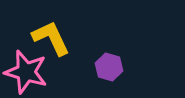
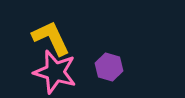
pink star: moved 29 px right
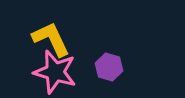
yellow L-shape: moved 1 px down
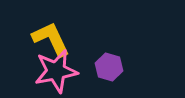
pink star: moved 1 px right, 1 px up; rotated 27 degrees counterclockwise
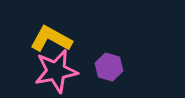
yellow L-shape: rotated 36 degrees counterclockwise
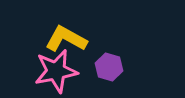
yellow L-shape: moved 15 px right
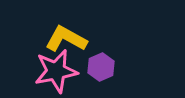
purple hexagon: moved 8 px left; rotated 20 degrees clockwise
